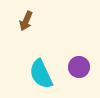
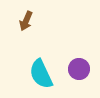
purple circle: moved 2 px down
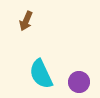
purple circle: moved 13 px down
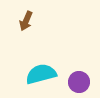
cyan semicircle: rotated 100 degrees clockwise
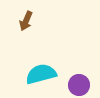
purple circle: moved 3 px down
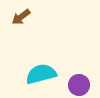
brown arrow: moved 5 px left, 4 px up; rotated 30 degrees clockwise
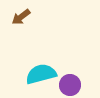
purple circle: moved 9 px left
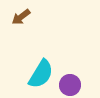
cyan semicircle: rotated 136 degrees clockwise
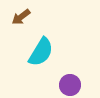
cyan semicircle: moved 22 px up
